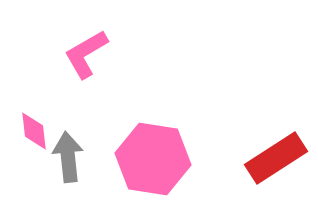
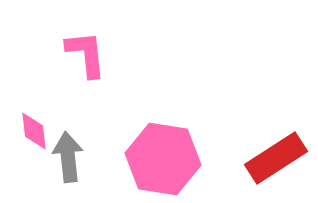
pink L-shape: rotated 114 degrees clockwise
pink hexagon: moved 10 px right
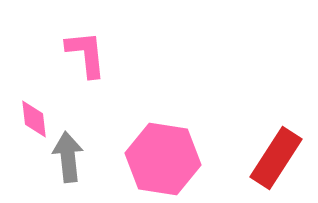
pink diamond: moved 12 px up
red rectangle: rotated 24 degrees counterclockwise
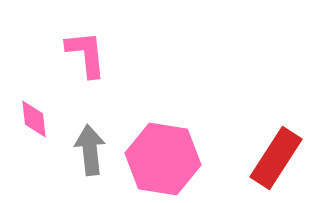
gray arrow: moved 22 px right, 7 px up
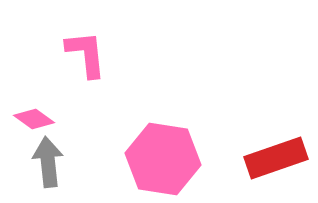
pink diamond: rotated 48 degrees counterclockwise
gray arrow: moved 42 px left, 12 px down
red rectangle: rotated 38 degrees clockwise
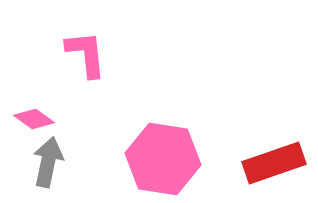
red rectangle: moved 2 px left, 5 px down
gray arrow: rotated 18 degrees clockwise
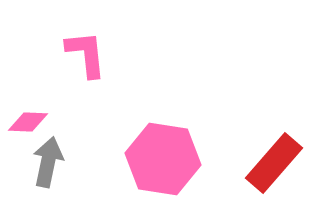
pink diamond: moved 6 px left, 3 px down; rotated 33 degrees counterclockwise
red rectangle: rotated 30 degrees counterclockwise
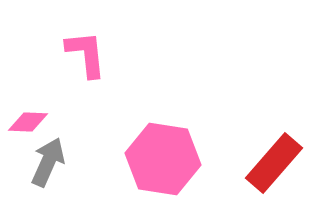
gray arrow: rotated 12 degrees clockwise
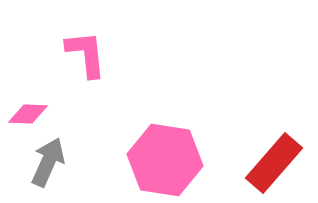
pink diamond: moved 8 px up
pink hexagon: moved 2 px right, 1 px down
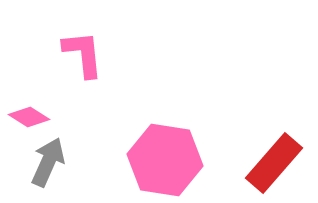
pink L-shape: moved 3 px left
pink diamond: moved 1 px right, 3 px down; rotated 30 degrees clockwise
